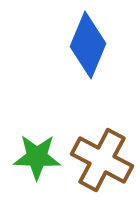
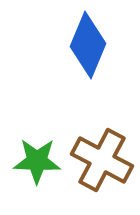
green star: moved 4 px down
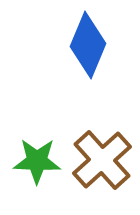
brown cross: rotated 20 degrees clockwise
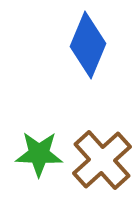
green star: moved 2 px right, 7 px up
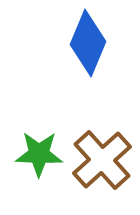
blue diamond: moved 2 px up
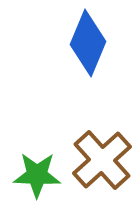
green star: moved 2 px left, 21 px down
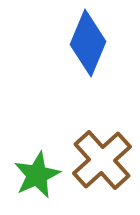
green star: rotated 27 degrees counterclockwise
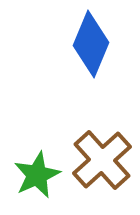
blue diamond: moved 3 px right, 1 px down
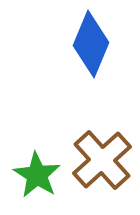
green star: rotated 15 degrees counterclockwise
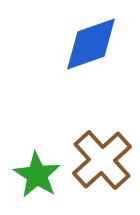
blue diamond: rotated 48 degrees clockwise
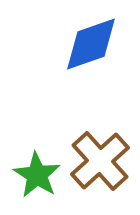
brown cross: moved 2 px left, 1 px down
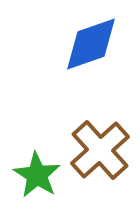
brown cross: moved 11 px up
